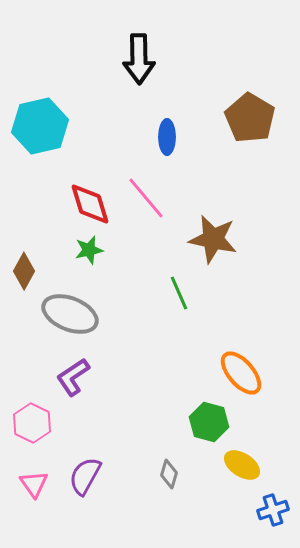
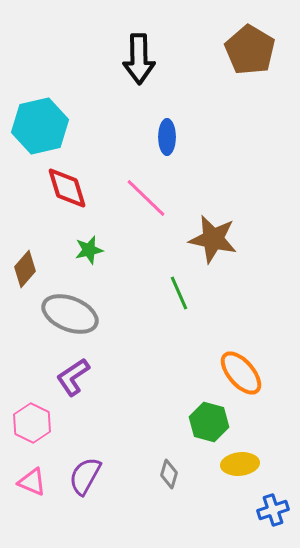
brown pentagon: moved 68 px up
pink line: rotated 6 degrees counterclockwise
red diamond: moved 23 px left, 16 px up
brown diamond: moved 1 px right, 2 px up; rotated 12 degrees clockwise
yellow ellipse: moved 2 px left, 1 px up; rotated 39 degrees counterclockwise
pink triangle: moved 2 px left, 2 px up; rotated 32 degrees counterclockwise
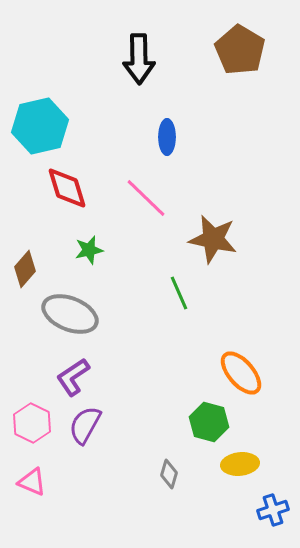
brown pentagon: moved 10 px left
purple semicircle: moved 51 px up
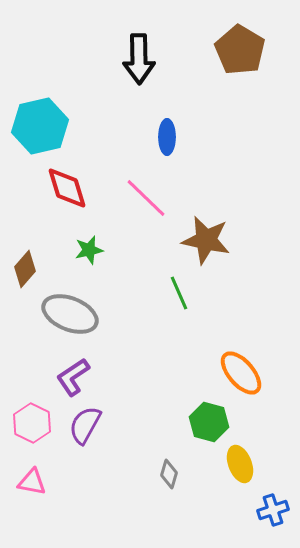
brown star: moved 7 px left, 1 px down
yellow ellipse: rotated 75 degrees clockwise
pink triangle: rotated 12 degrees counterclockwise
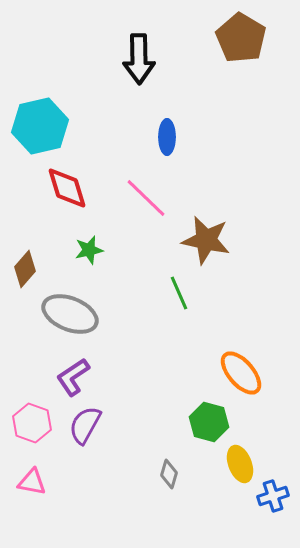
brown pentagon: moved 1 px right, 12 px up
pink hexagon: rotated 6 degrees counterclockwise
blue cross: moved 14 px up
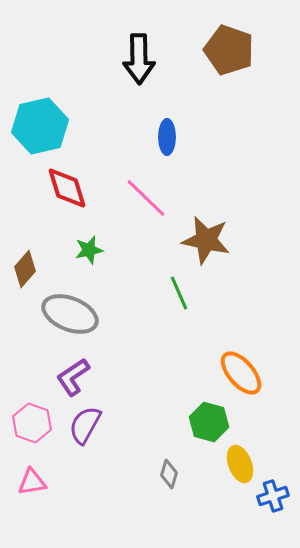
brown pentagon: moved 12 px left, 12 px down; rotated 12 degrees counterclockwise
pink triangle: rotated 20 degrees counterclockwise
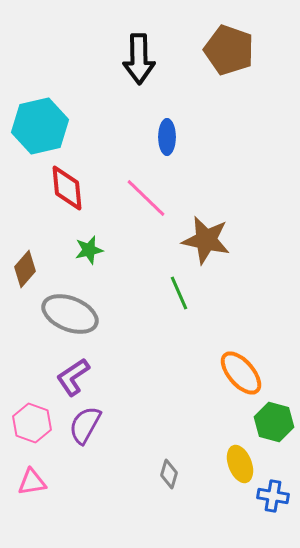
red diamond: rotated 12 degrees clockwise
green hexagon: moved 65 px right
blue cross: rotated 28 degrees clockwise
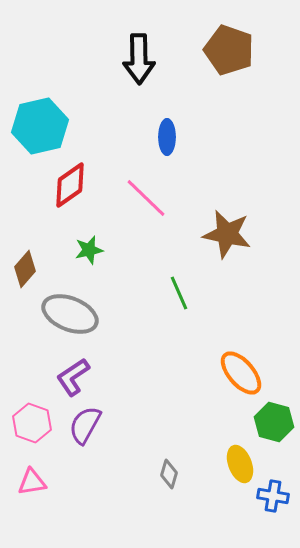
red diamond: moved 3 px right, 3 px up; rotated 60 degrees clockwise
brown star: moved 21 px right, 6 px up
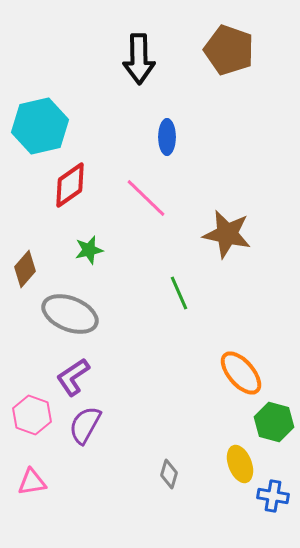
pink hexagon: moved 8 px up
